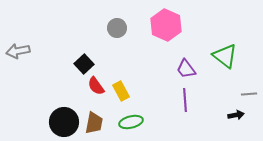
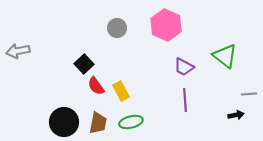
purple trapezoid: moved 2 px left, 2 px up; rotated 25 degrees counterclockwise
brown trapezoid: moved 4 px right
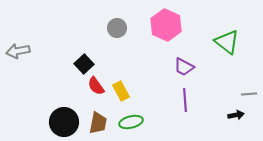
green triangle: moved 2 px right, 14 px up
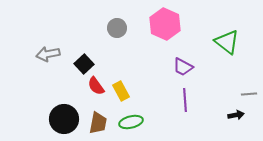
pink hexagon: moved 1 px left, 1 px up
gray arrow: moved 30 px right, 3 px down
purple trapezoid: moved 1 px left
black circle: moved 3 px up
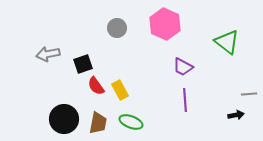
black square: moved 1 px left; rotated 24 degrees clockwise
yellow rectangle: moved 1 px left, 1 px up
green ellipse: rotated 35 degrees clockwise
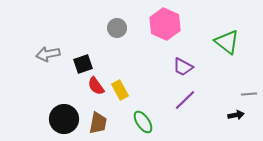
purple line: rotated 50 degrees clockwise
green ellipse: moved 12 px right; rotated 35 degrees clockwise
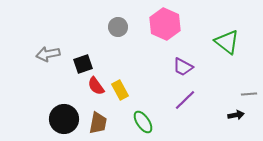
gray circle: moved 1 px right, 1 px up
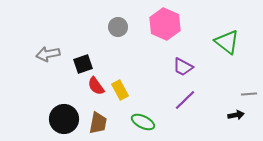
green ellipse: rotated 30 degrees counterclockwise
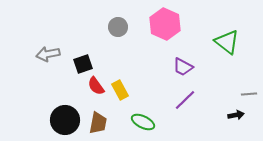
black circle: moved 1 px right, 1 px down
